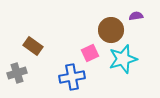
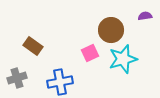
purple semicircle: moved 9 px right
gray cross: moved 5 px down
blue cross: moved 12 px left, 5 px down
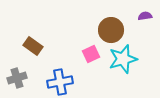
pink square: moved 1 px right, 1 px down
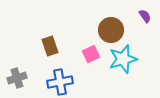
purple semicircle: rotated 64 degrees clockwise
brown rectangle: moved 17 px right; rotated 36 degrees clockwise
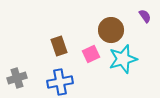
brown rectangle: moved 9 px right
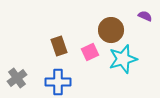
purple semicircle: rotated 32 degrees counterclockwise
pink square: moved 1 px left, 2 px up
gray cross: rotated 18 degrees counterclockwise
blue cross: moved 2 px left; rotated 10 degrees clockwise
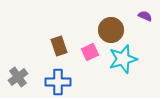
gray cross: moved 1 px right, 1 px up
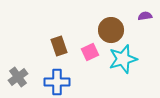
purple semicircle: rotated 32 degrees counterclockwise
blue cross: moved 1 px left
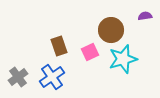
blue cross: moved 5 px left, 5 px up; rotated 35 degrees counterclockwise
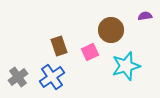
cyan star: moved 3 px right, 7 px down
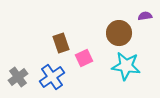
brown circle: moved 8 px right, 3 px down
brown rectangle: moved 2 px right, 3 px up
pink square: moved 6 px left, 6 px down
cyan star: rotated 24 degrees clockwise
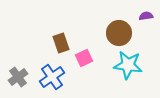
purple semicircle: moved 1 px right
cyan star: moved 2 px right, 1 px up
